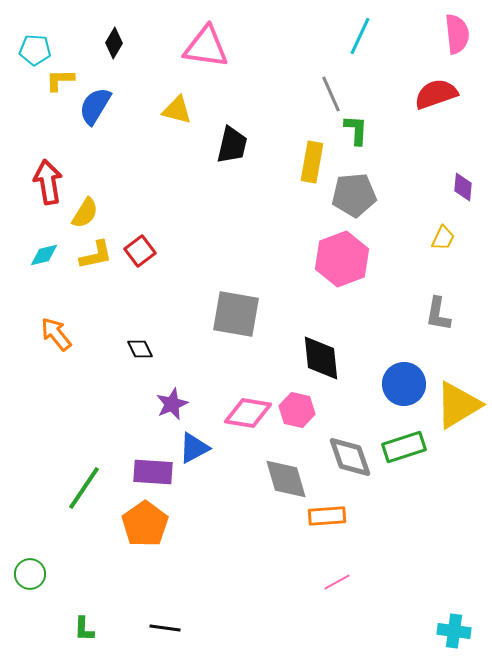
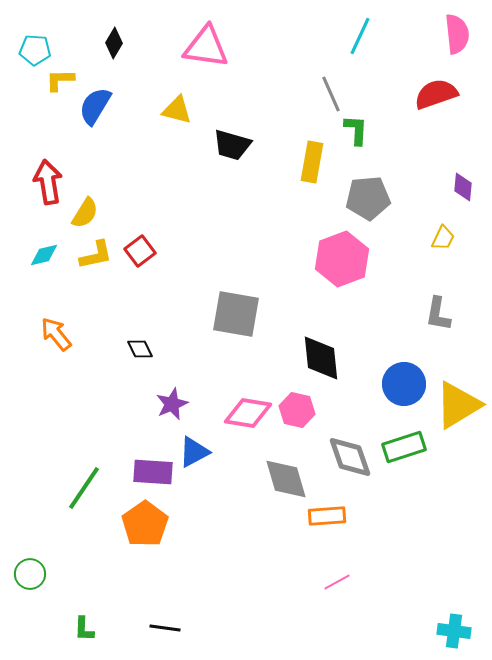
black trapezoid at (232, 145): rotated 93 degrees clockwise
gray pentagon at (354, 195): moved 14 px right, 3 px down
blue triangle at (194, 448): moved 4 px down
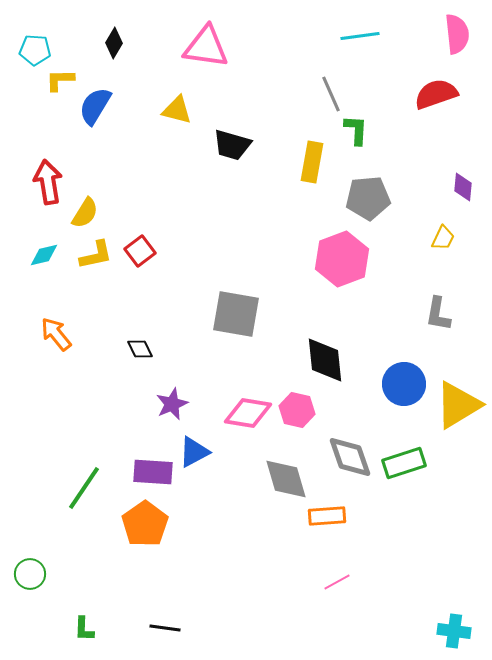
cyan line at (360, 36): rotated 57 degrees clockwise
black diamond at (321, 358): moved 4 px right, 2 px down
green rectangle at (404, 447): moved 16 px down
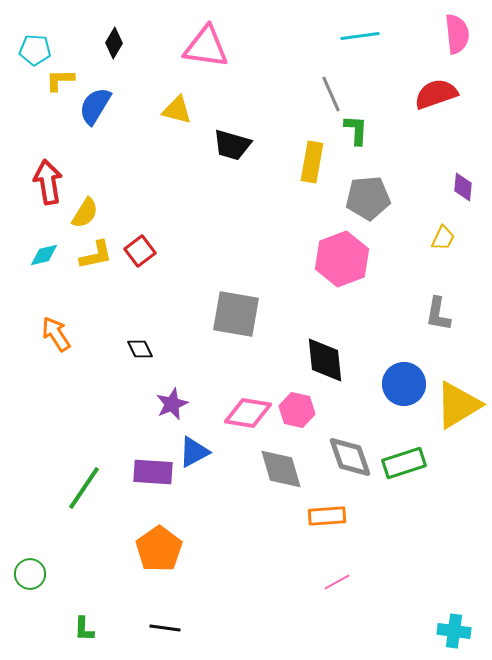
orange arrow at (56, 334): rotated 6 degrees clockwise
gray diamond at (286, 479): moved 5 px left, 10 px up
orange pentagon at (145, 524): moved 14 px right, 25 px down
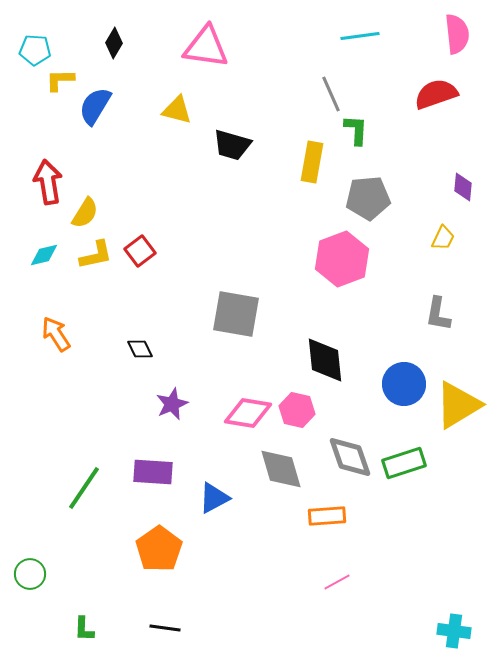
blue triangle at (194, 452): moved 20 px right, 46 px down
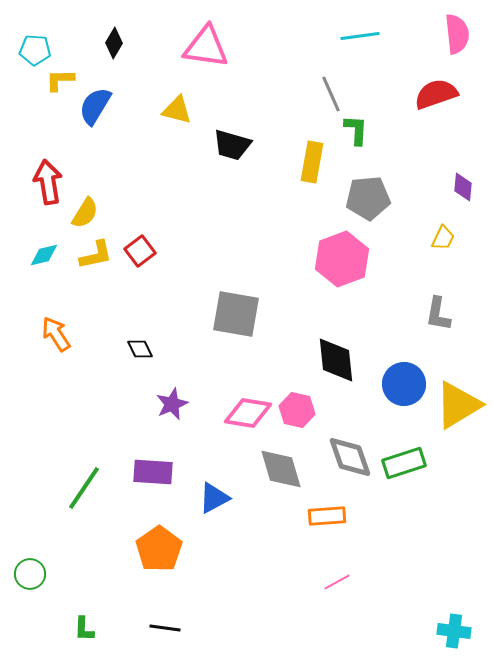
black diamond at (325, 360): moved 11 px right
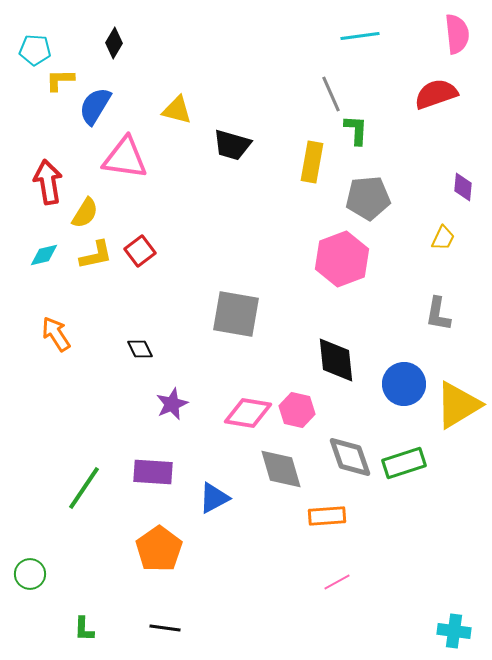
pink triangle at (206, 47): moved 81 px left, 111 px down
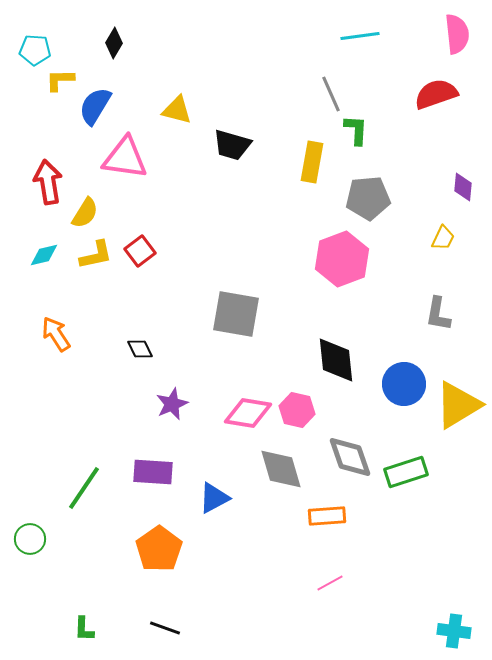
green rectangle at (404, 463): moved 2 px right, 9 px down
green circle at (30, 574): moved 35 px up
pink line at (337, 582): moved 7 px left, 1 px down
black line at (165, 628): rotated 12 degrees clockwise
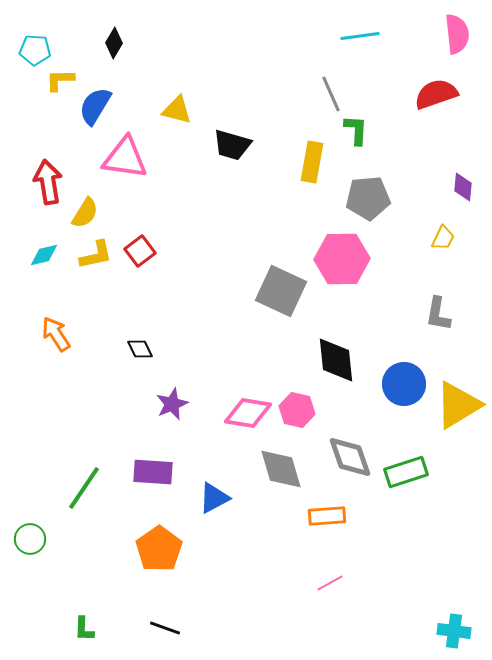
pink hexagon at (342, 259): rotated 20 degrees clockwise
gray square at (236, 314): moved 45 px right, 23 px up; rotated 15 degrees clockwise
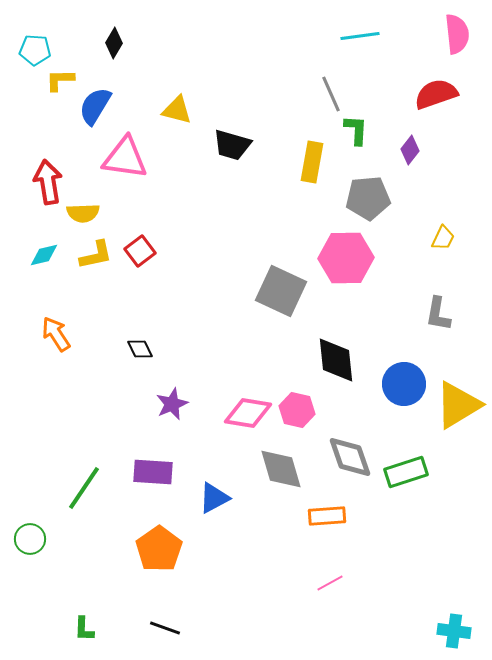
purple diamond at (463, 187): moved 53 px left, 37 px up; rotated 32 degrees clockwise
yellow semicircle at (85, 213): moved 2 px left; rotated 56 degrees clockwise
pink hexagon at (342, 259): moved 4 px right, 1 px up
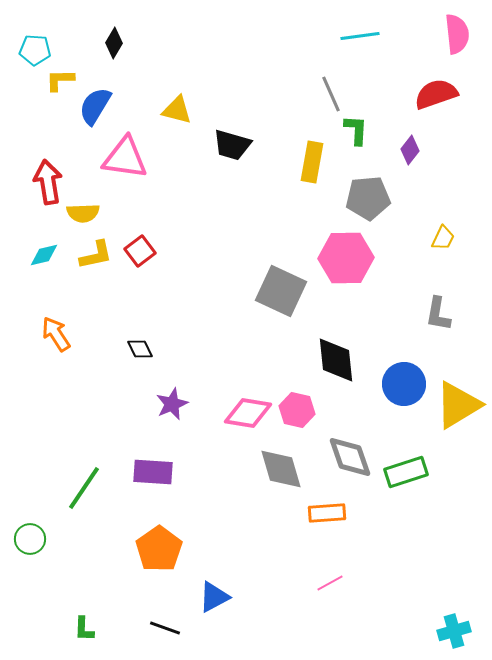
blue triangle at (214, 498): moved 99 px down
orange rectangle at (327, 516): moved 3 px up
cyan cross at (454, 631): rotated 24 degrees counterclockwise
